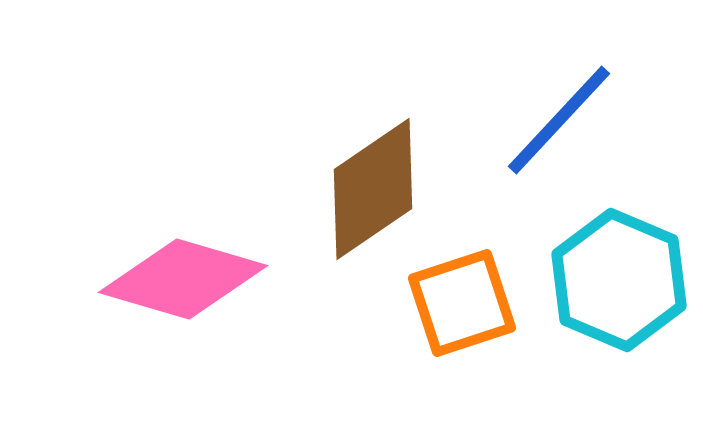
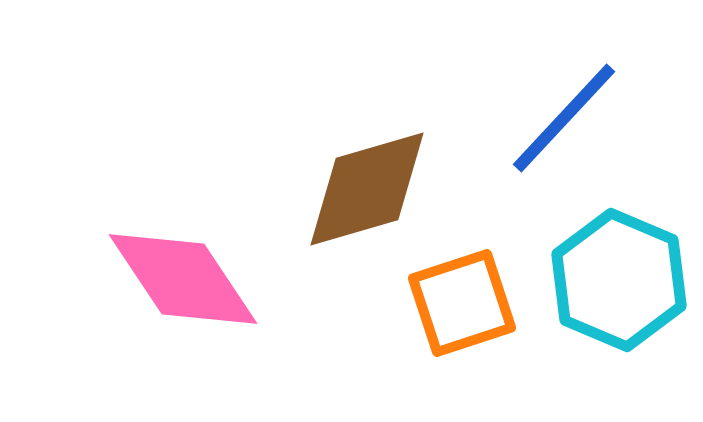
blue line: moved 5 px right, 2 px up
brown diamond: moved 6 px left; rotated 18 degrees clockwise
pink diamond: rotated 40 degrees clockwise
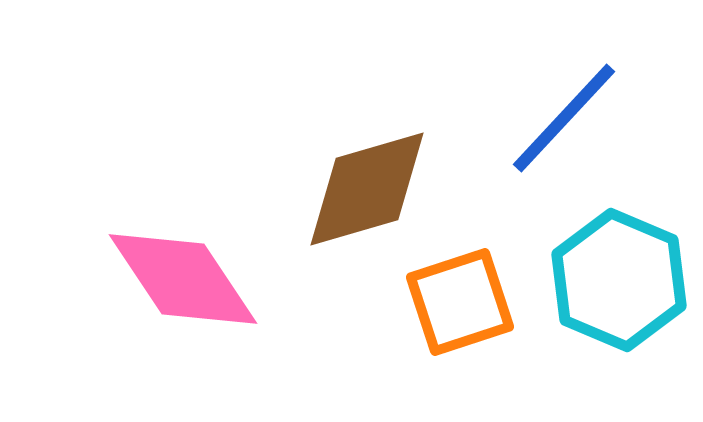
orange square: moved 2 px left, 1 px up
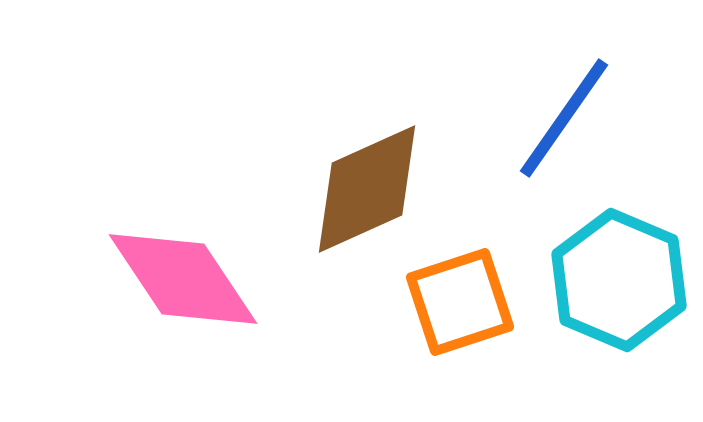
blue line: rotated 8 degrees counterclockwise
brown diamond: rotated 8 degrees counterclockwise
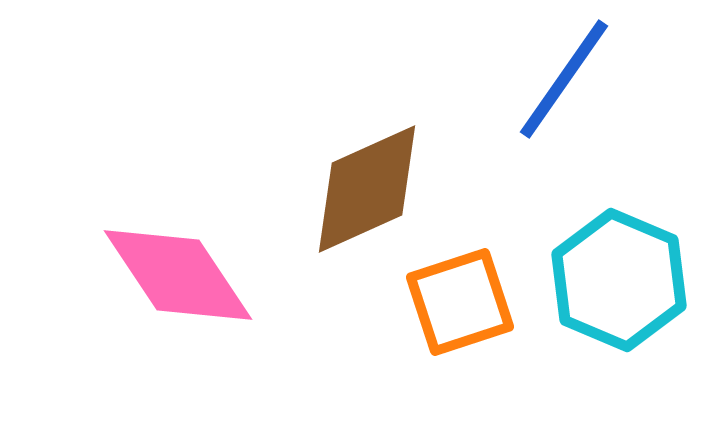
blue line: moved 39 px up
pink diamond: moved 5 px left, 4 px up
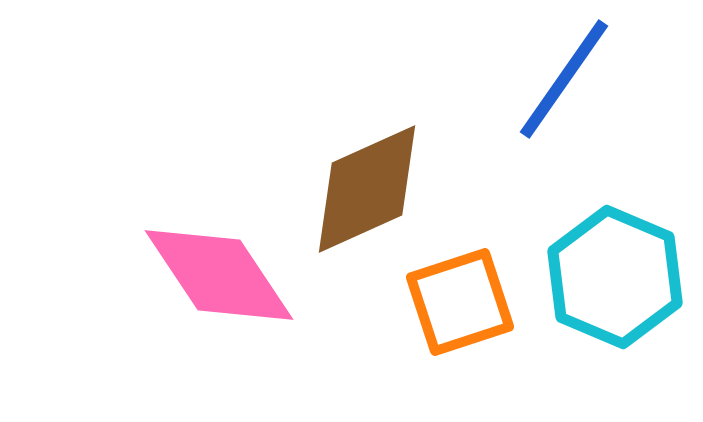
pink diamond: moved 41 px right
cyan hexagon: moved 4 px left, 3 px up
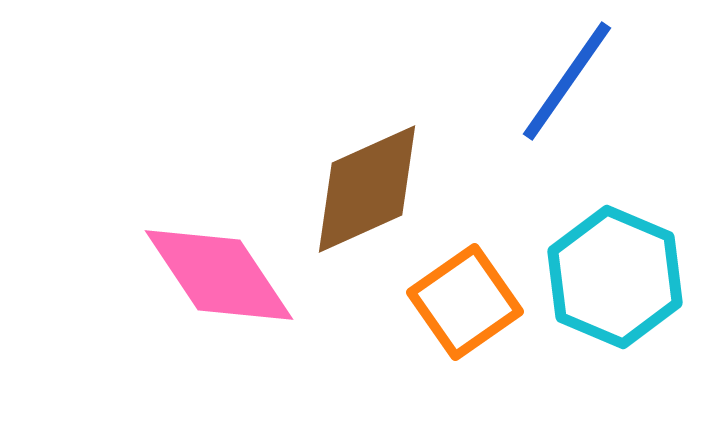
blue line: moved 3 px right, 2 px down
orange square: moved 5 px right; rotated 17 degrees counterclockwise
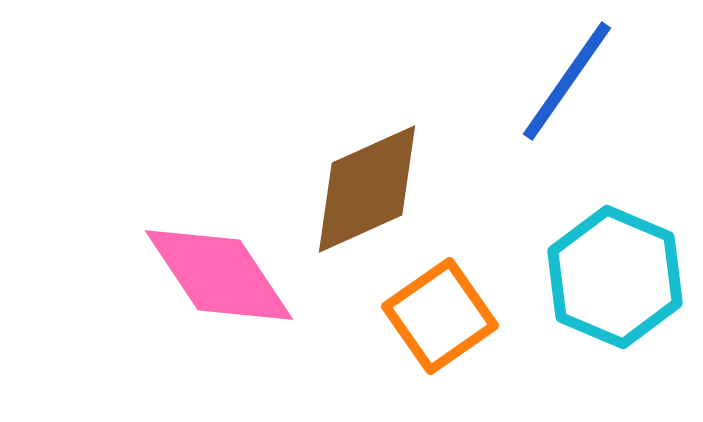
orange square: moved 25 px left, 14 px down
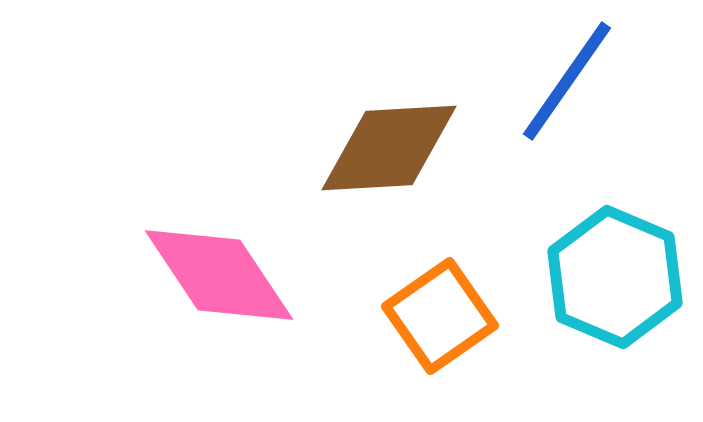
brown diamond: moved 22 px right, 41 px up; rotated 21 degrees clockwise
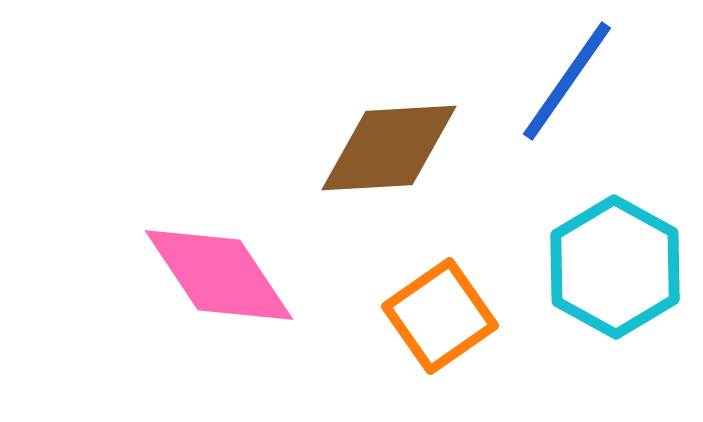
cyan hexagon: moved 10 px up; rotated 6 degrees clockwise
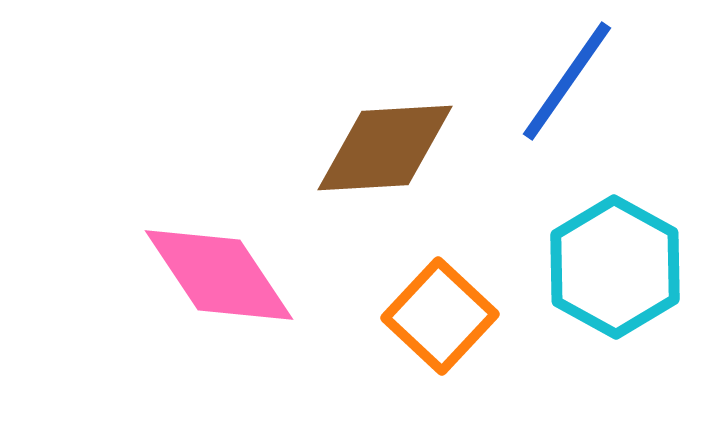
brown diamond: moved 4 px left
orange square: rotated 12 degrees counterclockwise
